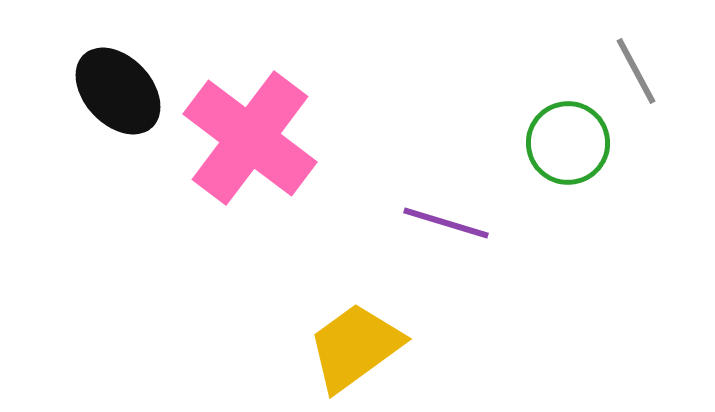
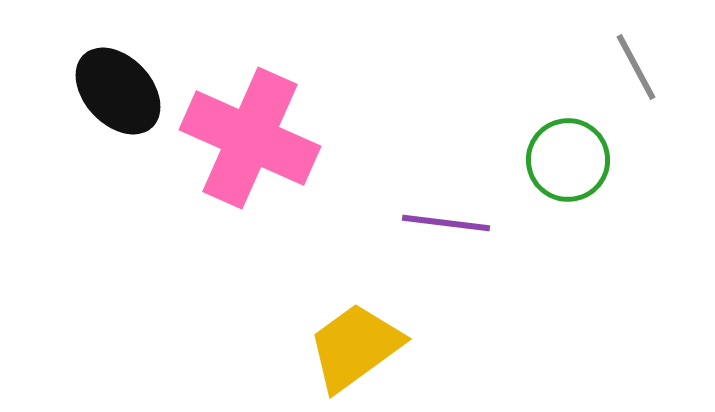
gray line: moved 4 px up
pink cross: rotated 13 degrees counterclockwise
green circle: moved 17 px down
purple line: rotated 10 degrees counterclockwise
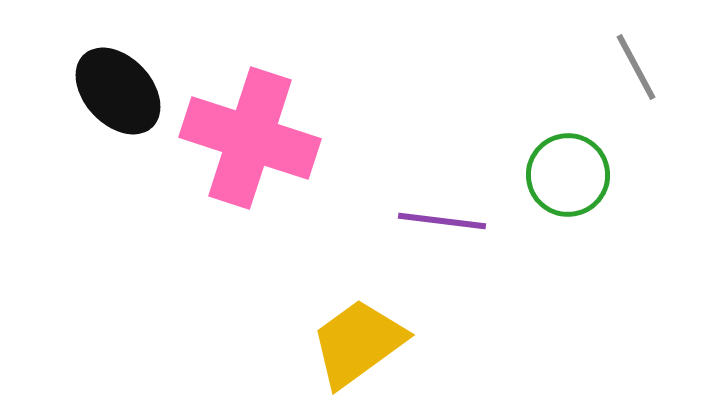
pink cross: rotated 6 degrees counterclockwise
green circle: moved 15 px down
purple line: moved 4 px left, 2 px up
yellow trapezoid: moved 3 px right, 4 px up
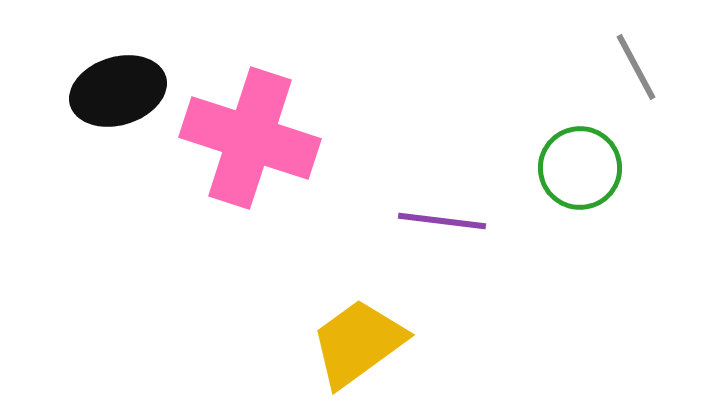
black ellipse: rotated 64 degrees counterclockwise
green circle: moved 12 px right, 7 px up
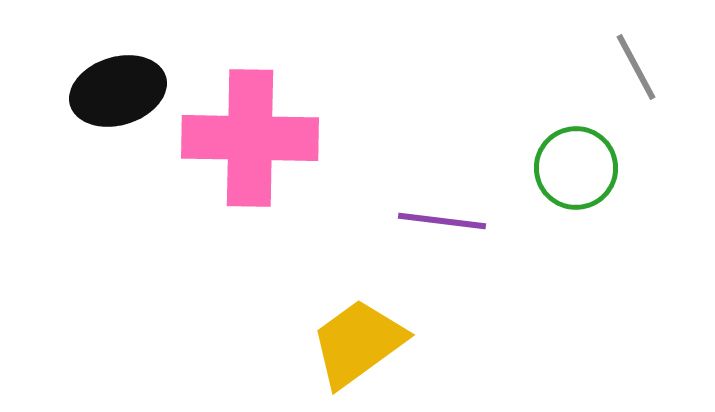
pink cross: rotated 17 degrees counterclockwise
green circle: moved 4 px left
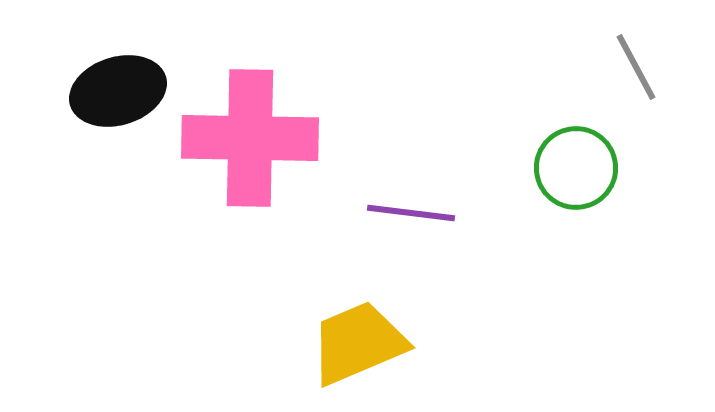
purple line: moved 31 px left, 8 px up
yellow trapezoid: rotated 13 degrees clockwise
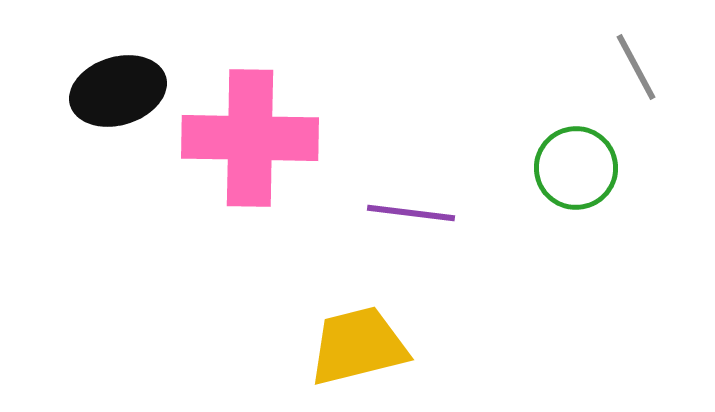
yellow trapezoid: moved 3 px down; rotated 9 degrees clockwise
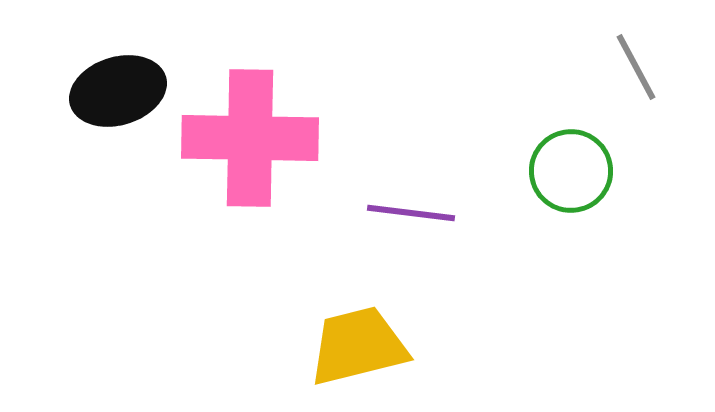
green circle: moved 5 px left, 3 px down
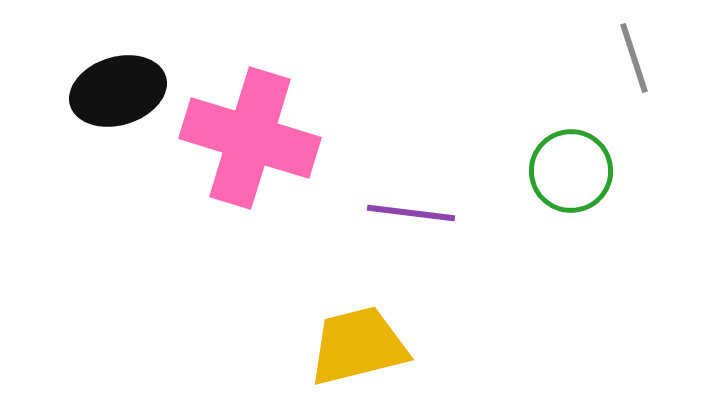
gray line: moved 2 px left, 9 px up; rotated 10 degrees clockwise
pink cross: rotated 16 degrees clockwise
